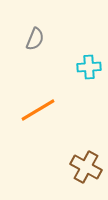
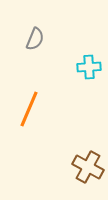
orange line: moved 9 px left, 1 px up; rotated 36 degrees counterclockwise
brown cross: moved 2 px right
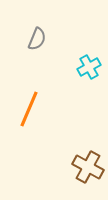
gray semicircle: moved 2 px right
cyan cross: rotated 25 degrees counterclockwise
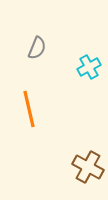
gray semicircle: moved 9 px down
orange line: rotated 36 degrees counterclockwise
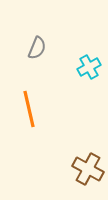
brown cross: moved 2 px down
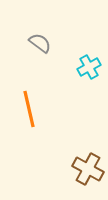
gray semicircle: moved 3 px right, 5 px up; rotated 75 degrees counterclockwise
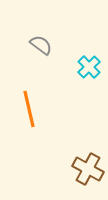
gray semicircle: moved 1 px right, 2 px down
cyan cross: rotated 15 degrees counterclockwise
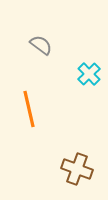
cyan cross: moved 7 px down
brown cross: moved 11 px left; rotated 8 degrees counterclockwise
